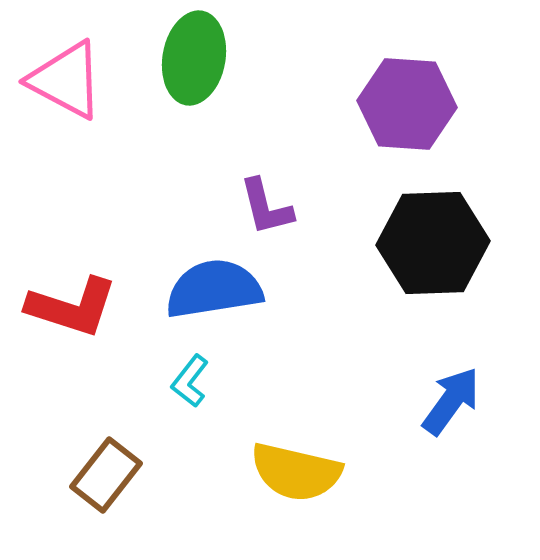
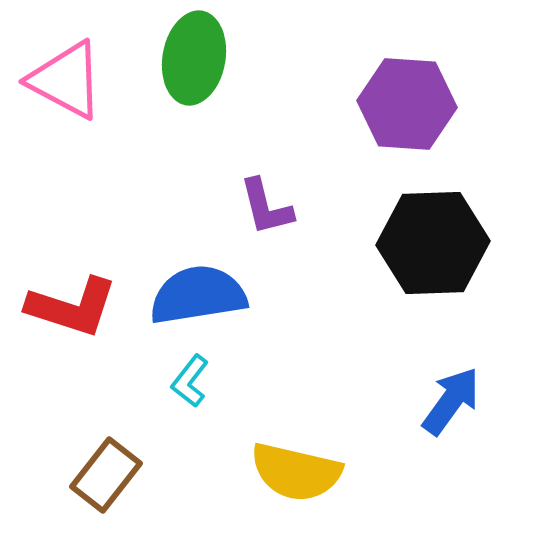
blue semicircle: moved 16 px left, 6 px down
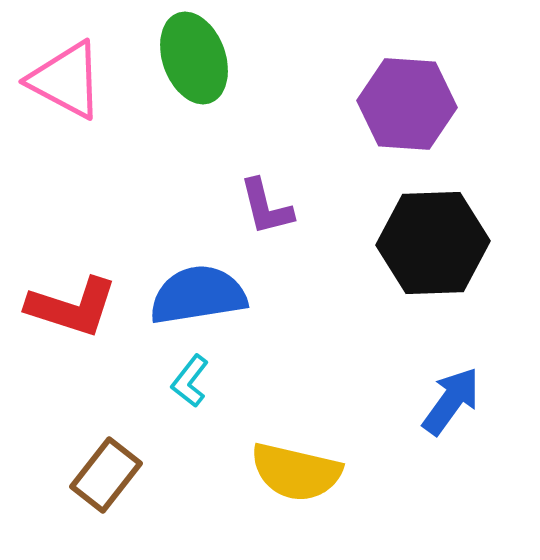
green ellipse: rotated 30 degrees counterclockwise
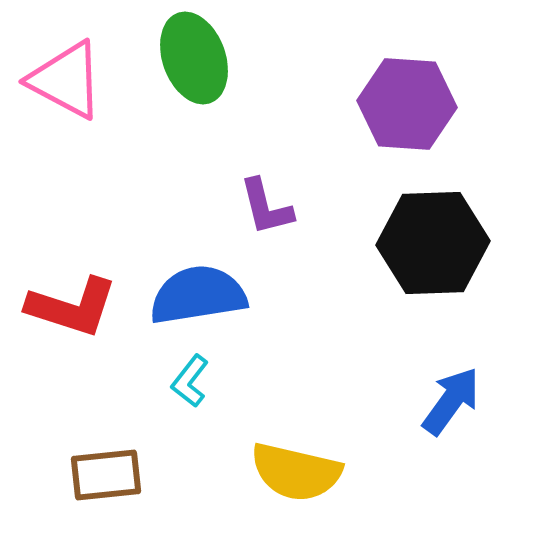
brown rectangle: rotated 46 degrees clockwise
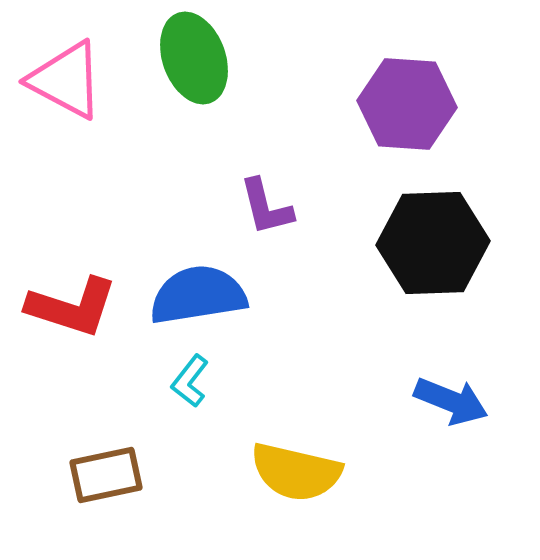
blue arrow: rotated 76 degrees clockwise
brown rectangle: rotated 6 degrees counterclockwise
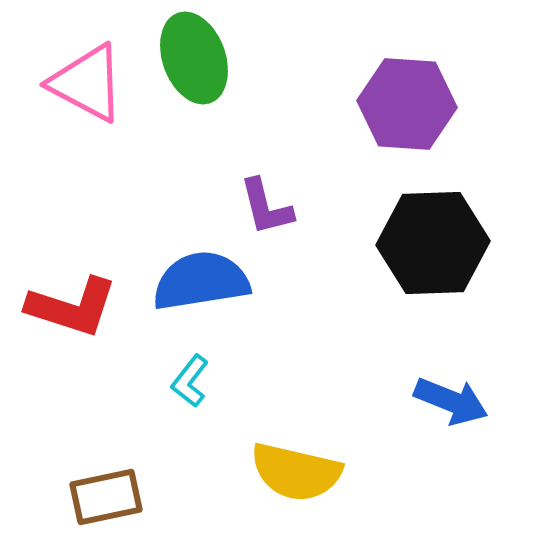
pink triangle: moved 21 px right, 3 px down
blue semicircle: moved 3 px right, 14 px up
brown rectangle: moved 22 px down
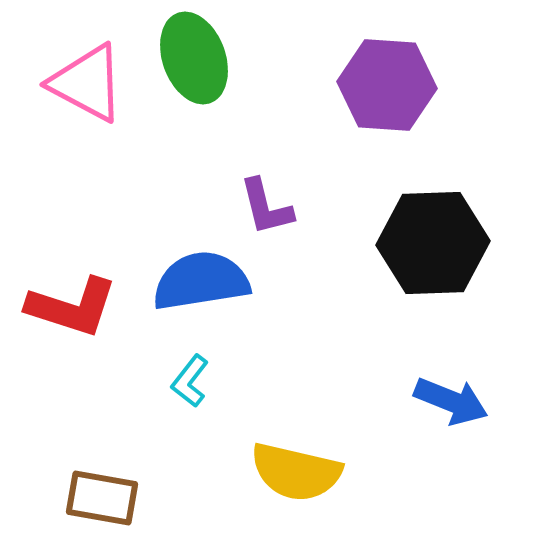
purple hexagon: moved 20 px left, 19 px up
brown rectangle: moved 4 px left, 1 px down; rotated 22 degrees clockwise
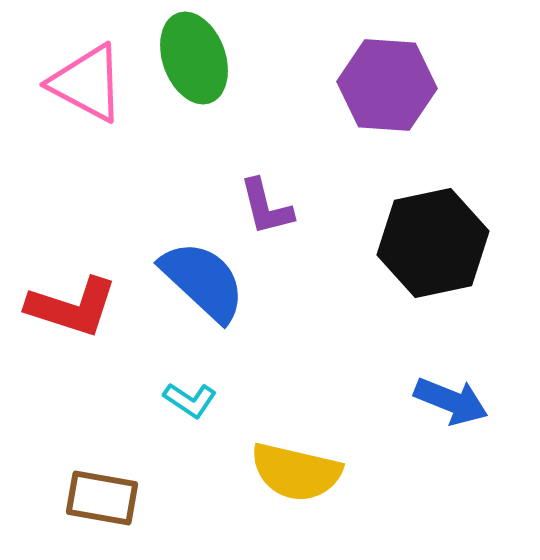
black hexagon: rotated 10 degrees counterclockwise
blue semicircle: moved 2 px right; rotated 52 degrees clockwise
cyan L-shape: moved 19 px down; rotated 94 degrees counterclockwise
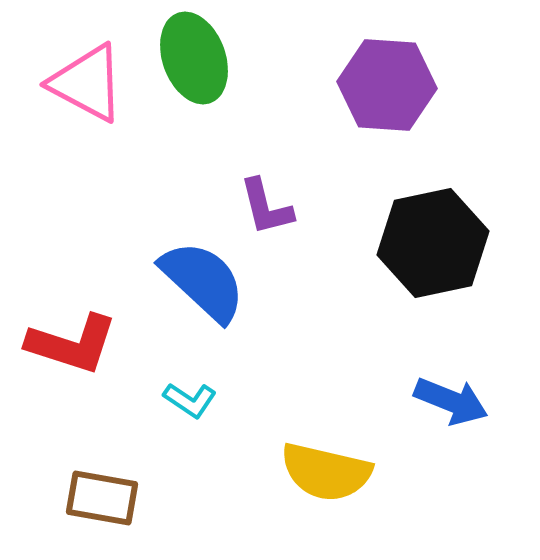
red L-shape: moved 37 px down
yellow semicircle: moved 30 px right
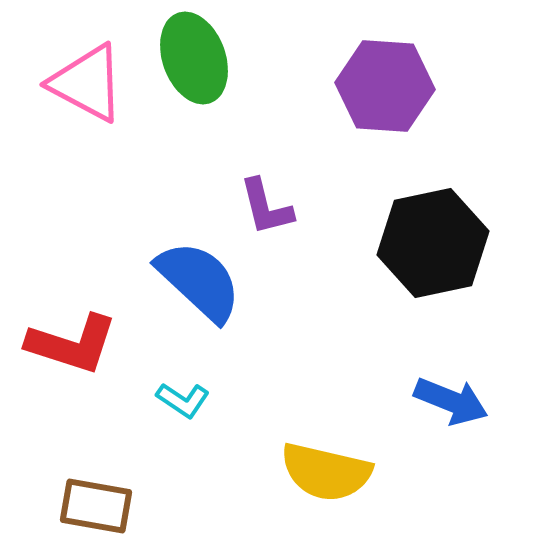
purple hexagon: moved 2 px left, 1 px down
blue semicircle: moved 4 px left
cyan L-shape: moved 7 px left
brown rectangle: moved 6 px left, 8 px down
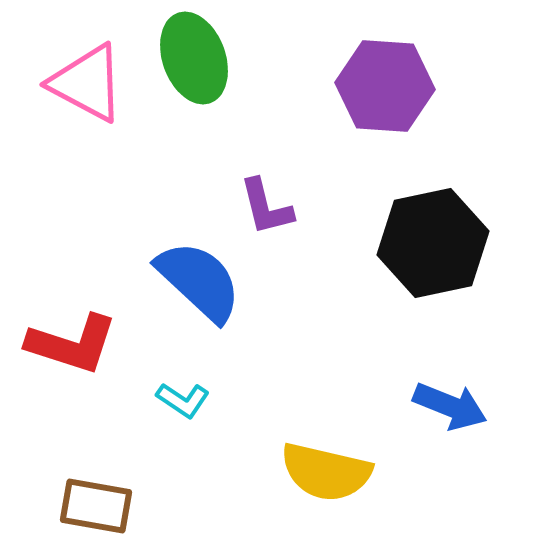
blue arrow: moved 1 px left, 5 px down
